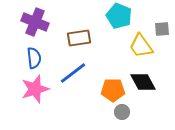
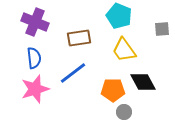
yellow trapezoid: moved 17 px left, 4 px down
gray circle: moved 2 px right
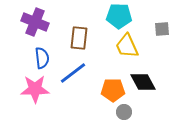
cyan pentagon: rotated 20 degrees counterclockwise
brown rectangle: rotated 75 degrees counterclockwise
yellow trapezoid: moved 3 px right, 4 px up; rotated 12 degrees clockwise
blue semicircle: moved 8 px right
pink star: rotated 16 degrees clockwise
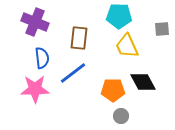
gray circle: moved 3 px left, 4 px down
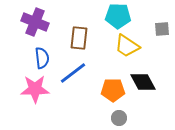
cyan pentagon: moved 1 px left
yellow trapezoid: rotated 32 degrees counterclockwise
gray circle: moved 2 px left, 2 px down
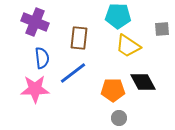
yellow trapezoid: moved 1 px right
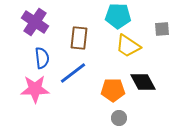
purple cross: rotated 12 degrees clockwise
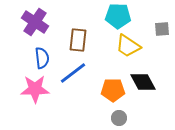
brown rectangle: moved 1 px left, 2 px down
